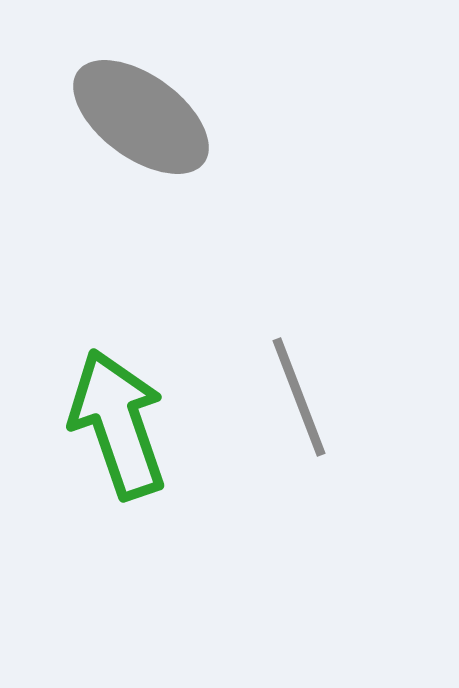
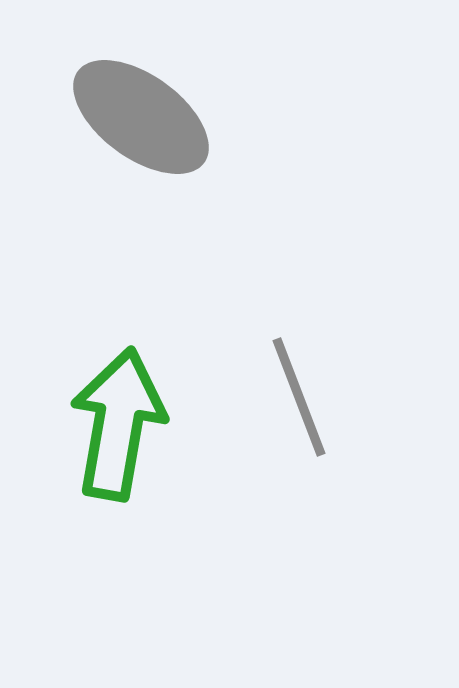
green arrow: rotated 29 degrees clockwise
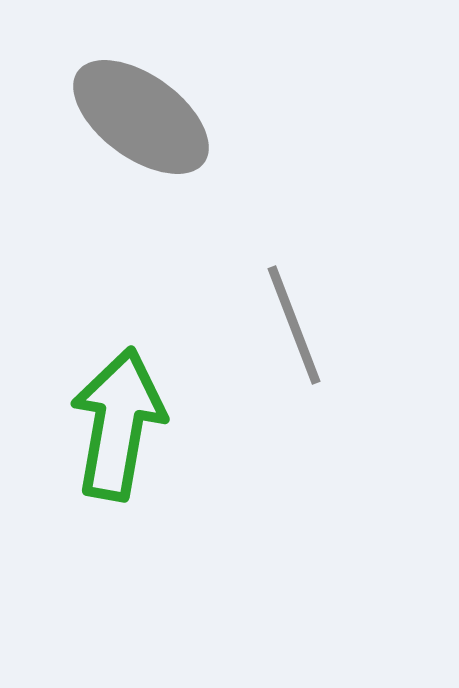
gray line: moved 5 px left, 72 px up
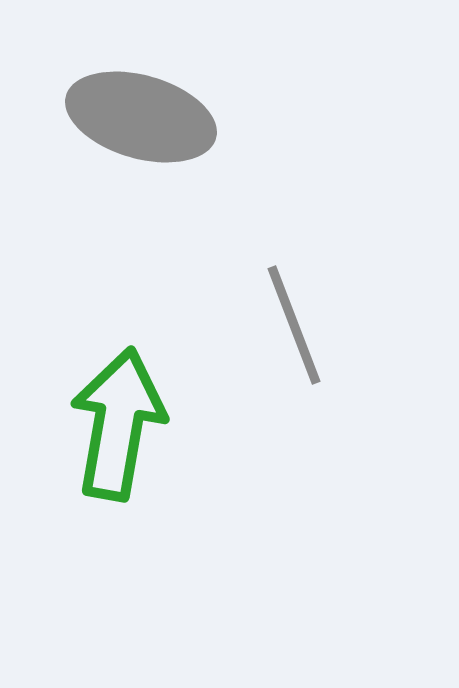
gray ellipse: rotated 20 degrees counterclockwise
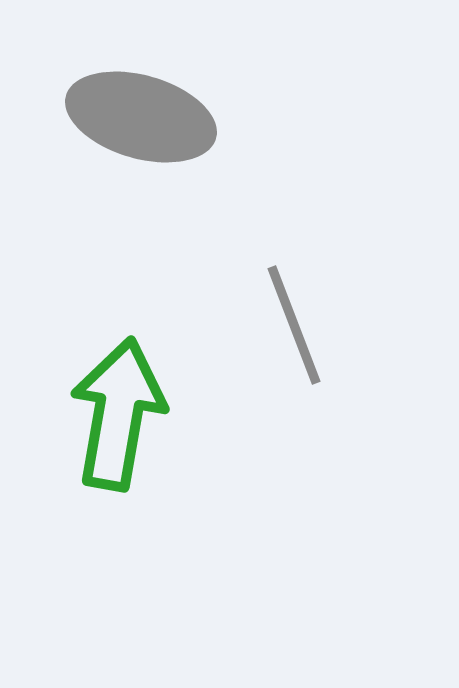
green arrow: moved 10 px up
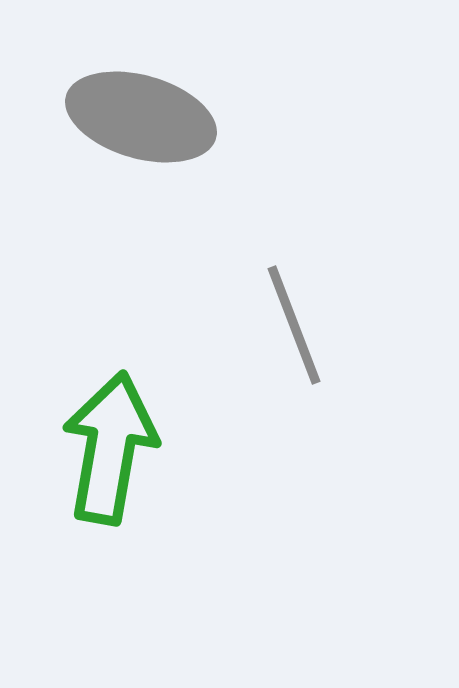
green arrow: moved 8 px left, 34 px down
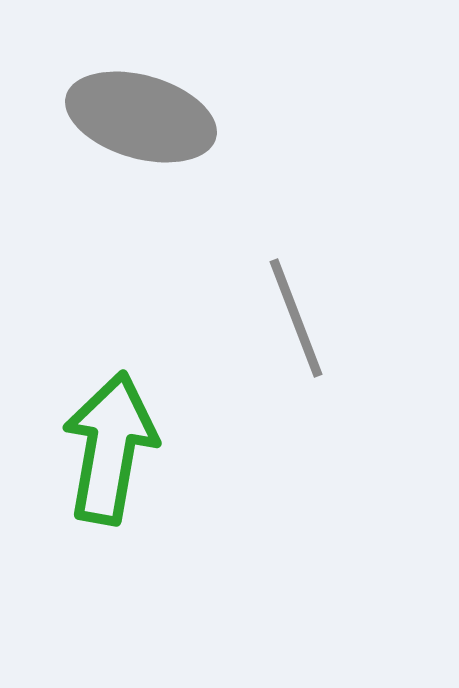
gray line: moved 2 px right, 7 px up
